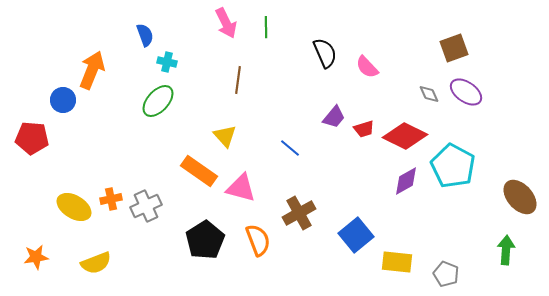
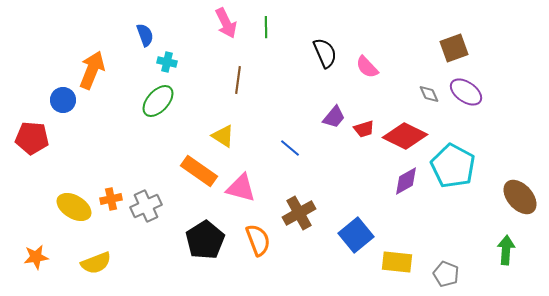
yellow triangle: moved 2 px left; rotated 15 degrees counterclockwise
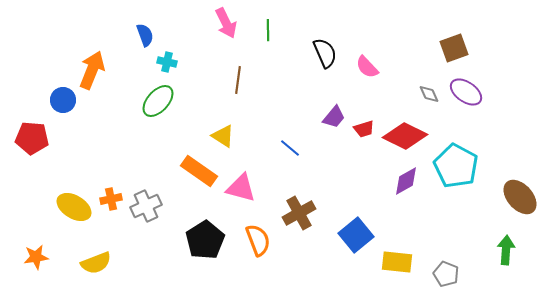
green line: moved 2 px right, 3 px down
cyan pentagon: moved 3 px right
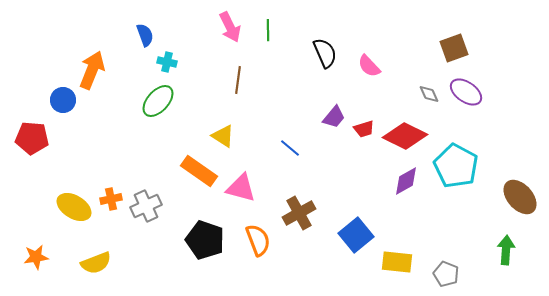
pink arrow: moved 4 px right, 4 px down
pink semicircle: moved 2 px right, 1 px up
black pentagon: rotated 21 degrees counterclockwise
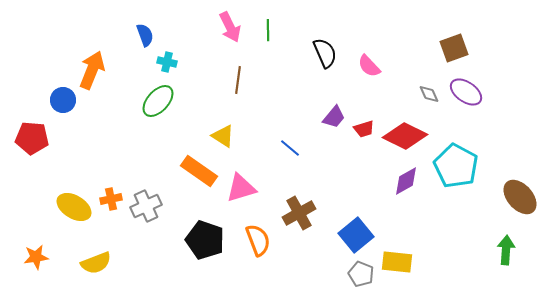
pink triangle: rotated 32 degrees counterclockwise
gray pentagon: moved 85 px left
